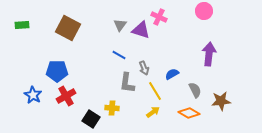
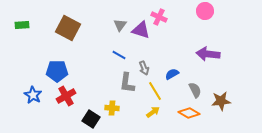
pink circle: moved 1 px right
purple arrow: moved 1 px left; rotated 90 degrees counterclockwise
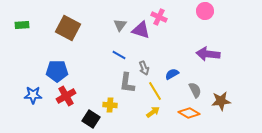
blue star: rotated 30 degrees counterclockwise
yellow cross: moved 2 px left, 3 px up
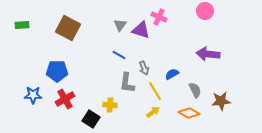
red cross: moved 1 px left, 3 px down
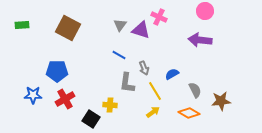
purple arrow: moved 8 px left, 14 px up
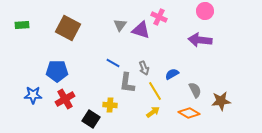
blue line: moved 6 px left, 8 px down
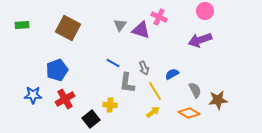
purple arrow: rotated 25 degrees counterclockwise
blue pentagon: moved 1 px up; rotated 20 degrees counterclockwise
brown star: moved 3 px left, 1 px up
black square: rotated 18 degrees clockwise
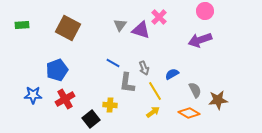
pink cross: rotated 21 degrees clockwise
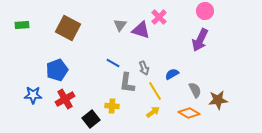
purple arrow: rotated 45 degrees counterclockwise
yellow cross: moved 2 px right, 1 px down
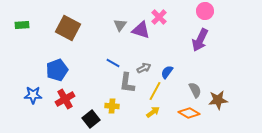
gray arrow: rotated 96 degrees counterclockwise
blue semicircle: moved 5 px left, 2 px up; rotated 24 degrees counterclockwise
yellow line: rotated 60 degrees clockwise
